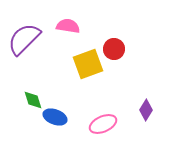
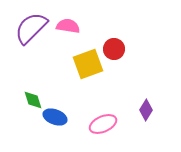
purple semicircle: moved 7 px right, 11 px up
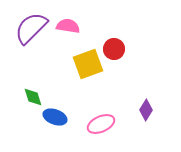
green diamond: moved 3 px up
pink ellipse: moved 2 px left
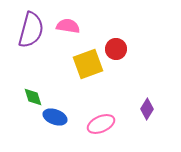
purple semicircle: moved 2 px down; rotated 150 degrees clockwise
red circle: moved 2 px right
purple diamond: moved 1 px right, 1 px up
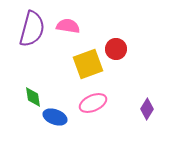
purple semicircle: moved 1 px right, 1 px up
green diamond: rotated 10 degrees clockwise
pink ellipse: moved 8 px left, 21 px up
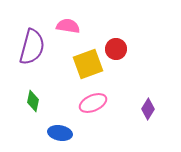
purple semicircle: moved 18 px down
green diamond: moved 4 px down; rotated 20 degrees clockwise
purple diamond: moved 1 px right
blue ellipse: moved 5 px right, 16 px down; rotated 10 degrees counterclockwise
